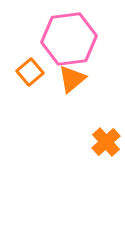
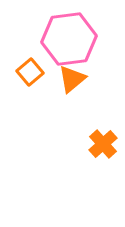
orange cross: moved 3 px left, 2 px down
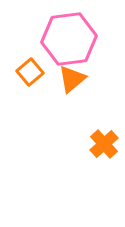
orange cross: moved 1 px right
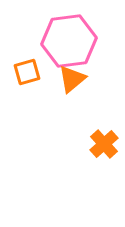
pink hexagon: moved 2 px down
orange square: moved 3 px left; rotated 24 degrees clockwise
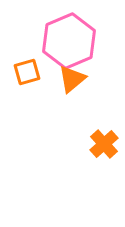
pink hexagon: rotated 16 degrees counterclockwise
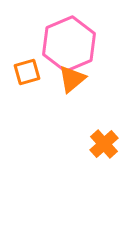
pink hexagon: moved 3 px down
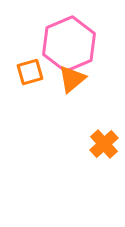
orange square: moved 3 px right
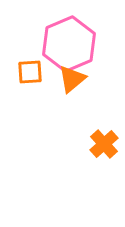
orange square: rotated 12 degrees clockwise
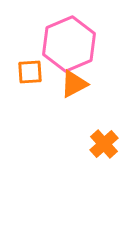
orange triangle: moved 2 px right, 5 px down; rotated 12 degrees clockwise
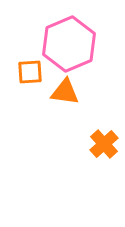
orange triangle: moved 9 px left, 8 px down; rotated 36 degrees clockwise
